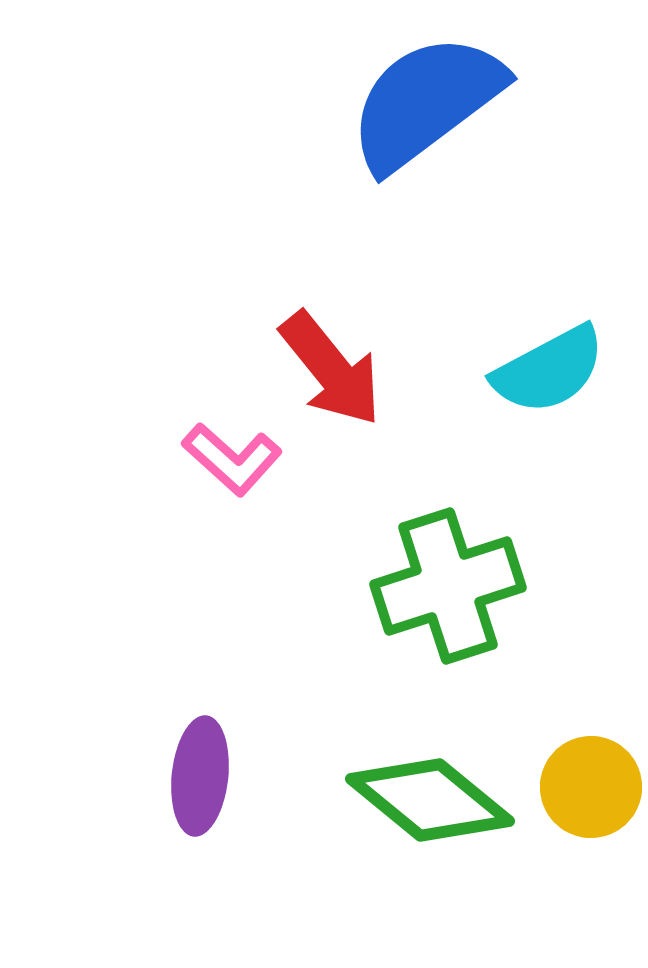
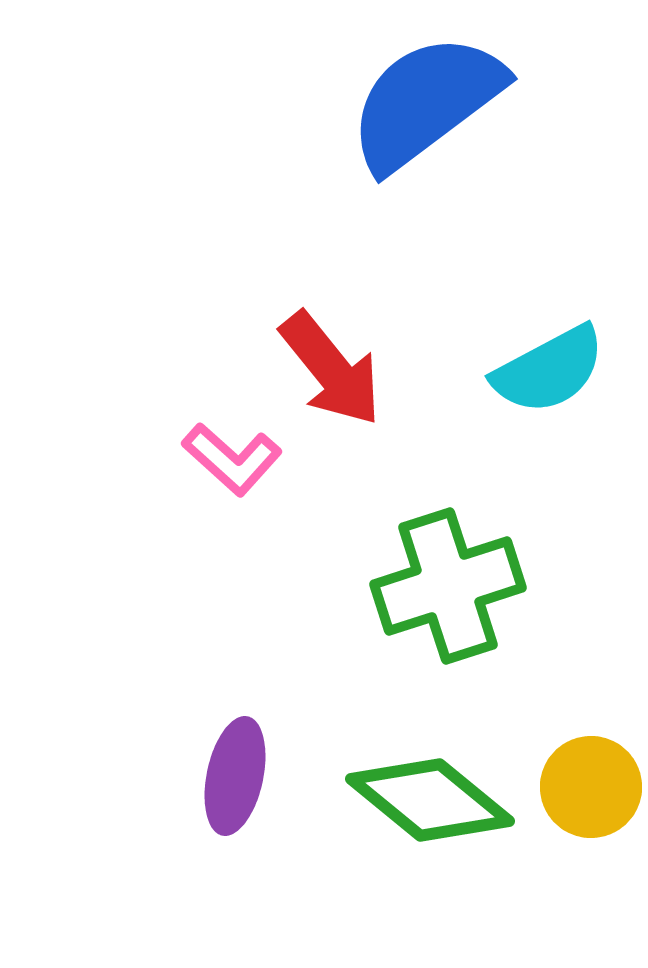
purple ellipse: moved 35 px right; rotated 6 degrees clockwise
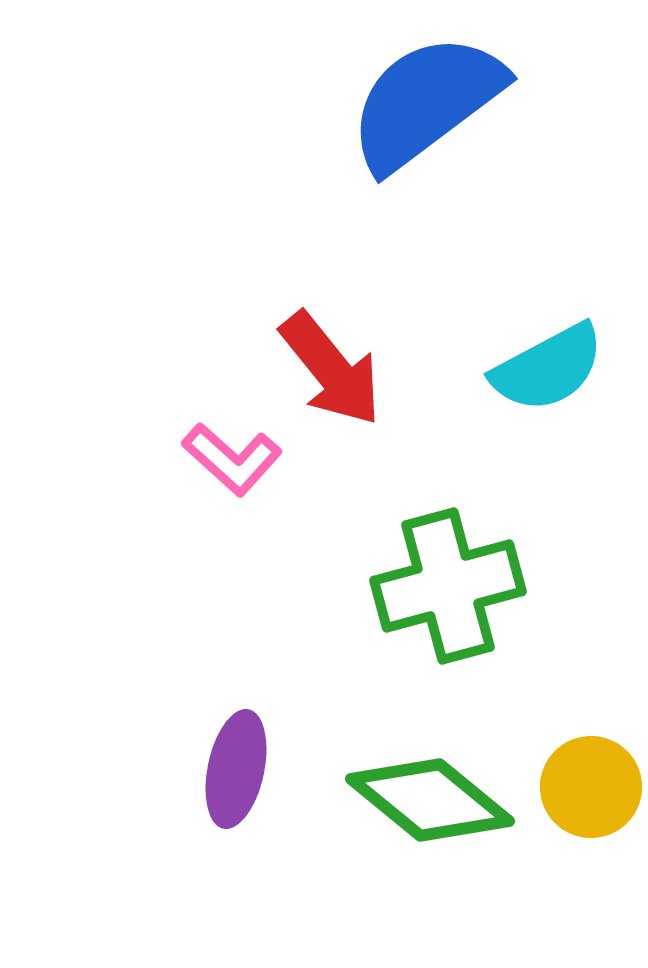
cyan semicircle: moved 1 px left, 2 px up
green cross: rotated 3 degrees clockwise
purple ellipse: moved 1 px right, 7 px up
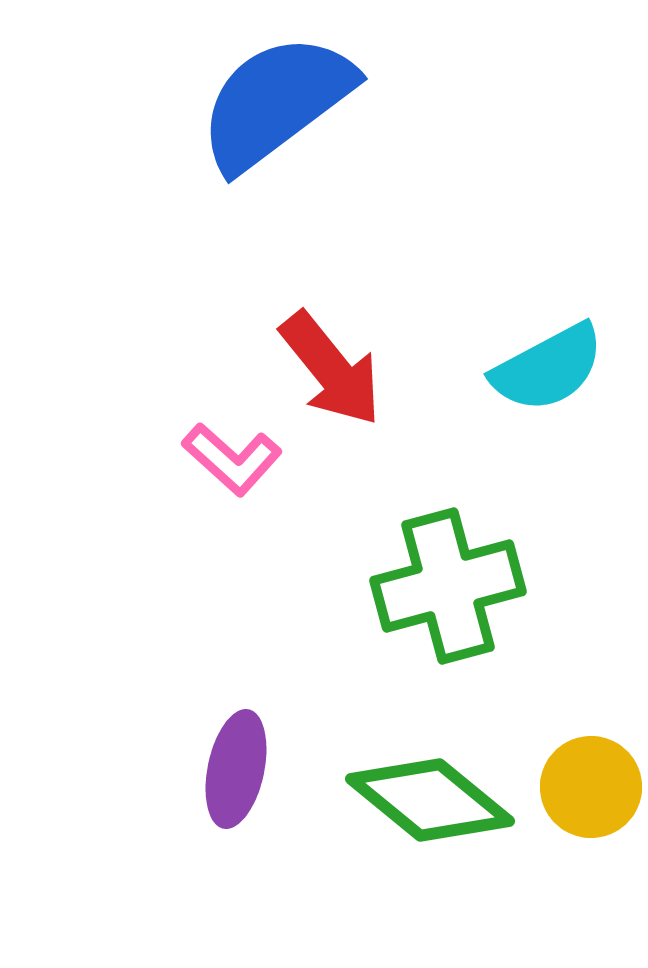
blue semicircle: moved 150 px left
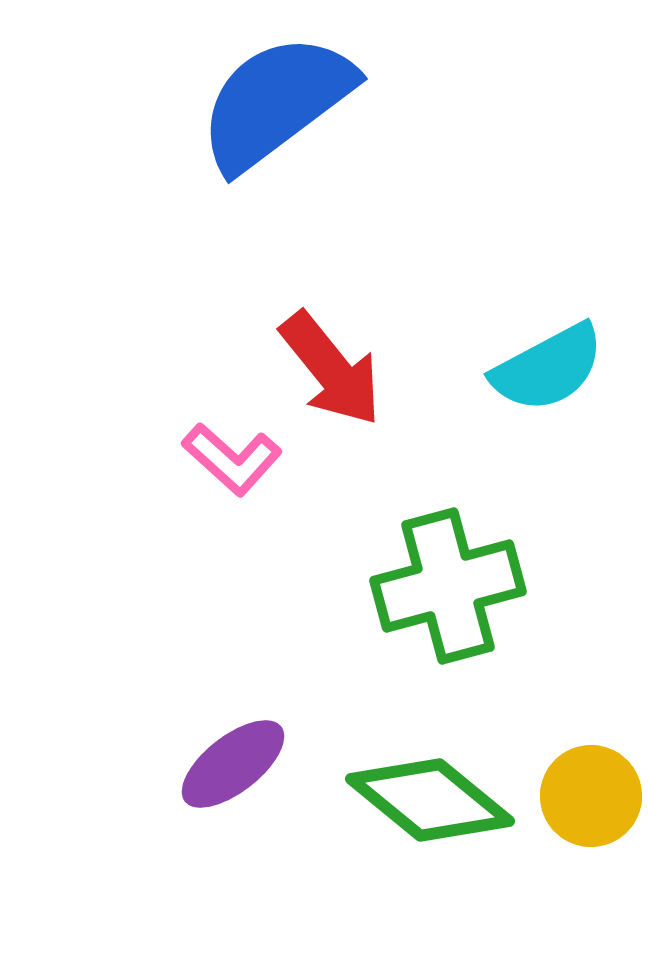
purple ellipse: moved 3 px left, 5 px up; rotated 40 degrees clockwise
yellow circle: moved 9 px down
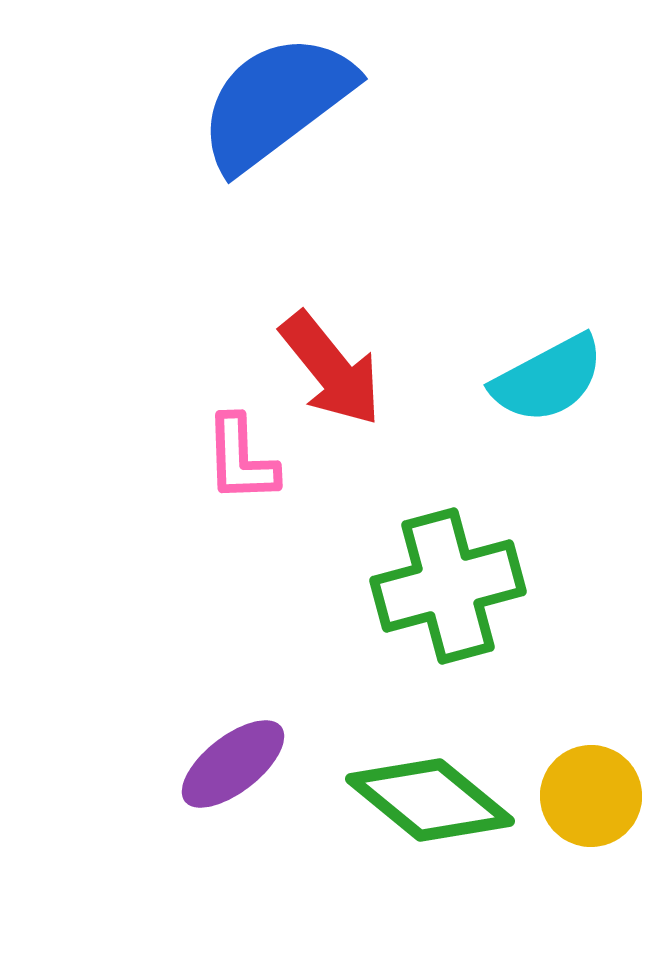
cyan semicircle: moved 11 px down
pink L-shape: moved 9 px right; rotated 46 degrees clockwise
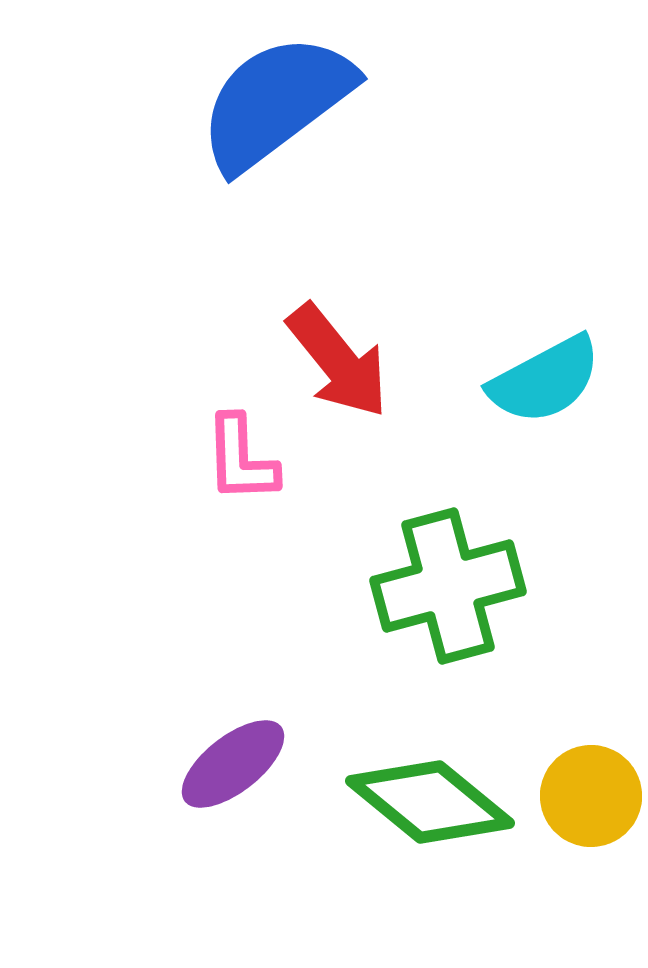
red arrow: moved 7 px right, 8 px up
cyan semicircle: moved 3 px left, 1 px down
green diamond: moved 2 px down
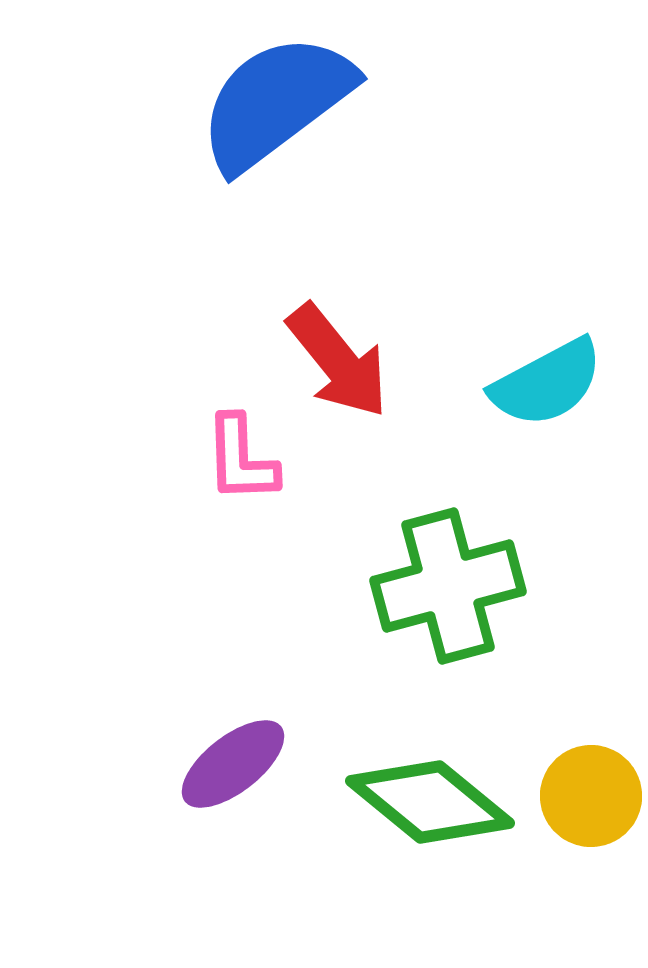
cyan semicircle: moved 2 px right, 3 px down
